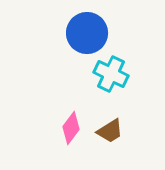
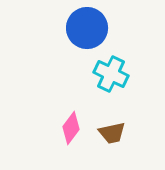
blue circle: moved 5 px up
brown trapezoid: moved 2 px right, 2 px down; rotated 20 degrees clockwise
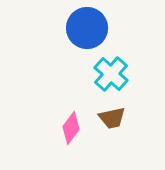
cyan cross: rotated 16 degrees clockwise
brown trapezoid: moved 15 px up
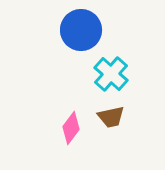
blue circle: moved 6 px left, 2 px down
brown trapezoid: moved 1 px left, 1 px up
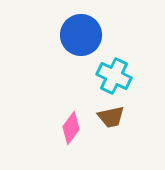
blue circle: moved 5 px down
cyan cross: moved 3 px right, 2 px down; rotated 16 degrees counterclockwise
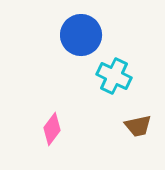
brown trapezoid: moved 27 px right, 9 px down
pink diamond: moved 19 px left, 1 px down
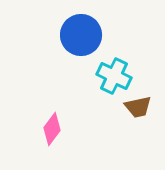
brown trapezoid: moved 19 px up
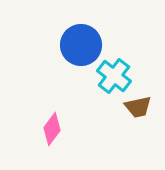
blue circle: moved 10 px down
cyan cross: rotated 12 degrees clockwise
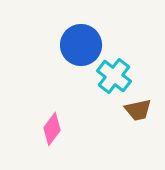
brown trapezoid: moved 3 px down
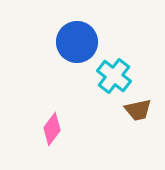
blue circle: moved 4 px left, 3 px up
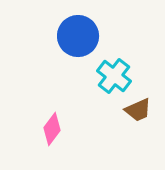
blue circle: moved 1 px right, 6 px up
brown trapezoid: rotated 12 degrees counterclockwise
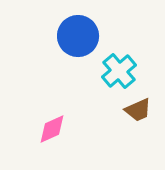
cyan cross: moved 5 px right, 5 px up; rotated 12 degrees clockwise
pink diamond: rotated 28 degrees clockwise
